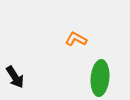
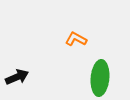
black arrow: moved 2 px right; rotated 80 degrees counterclockwise
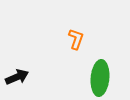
orange L-shape: rotated 80 degrees clockwise
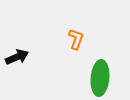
black arrow: moved 20 px up
